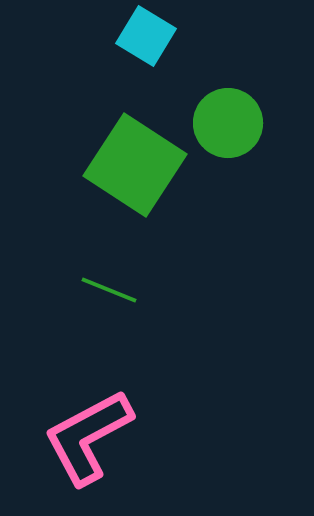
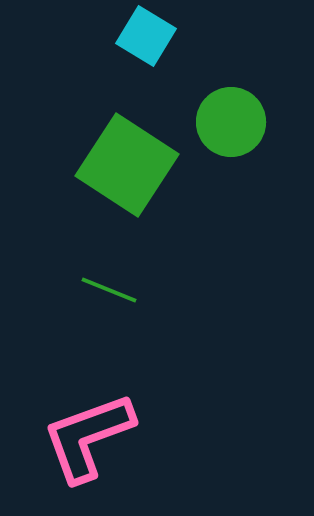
green circle: moved 3 px right, 1 px up
green square: moved 8 px left
pink L-shape: rotated 8 degrees clockwise
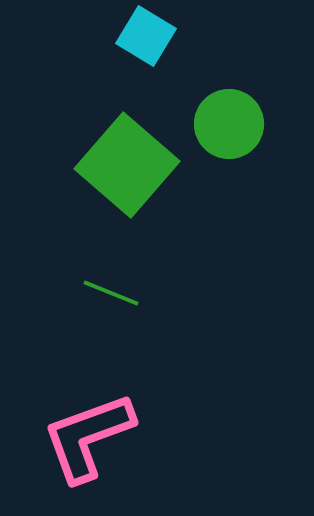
green circle: moved 2 px left, 2 px down
green square: rotated 8 degrees clockwise
green line: moved 2 px right, 3 px down
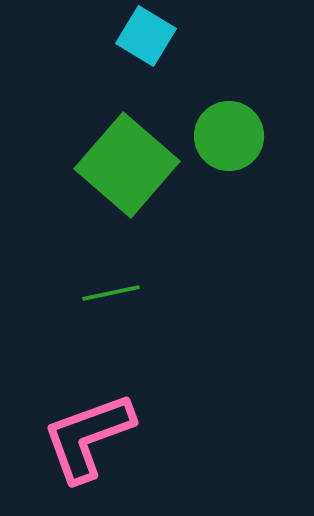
green circle: moved 12 px down
green line: rotated 34 degrees counterclockwise
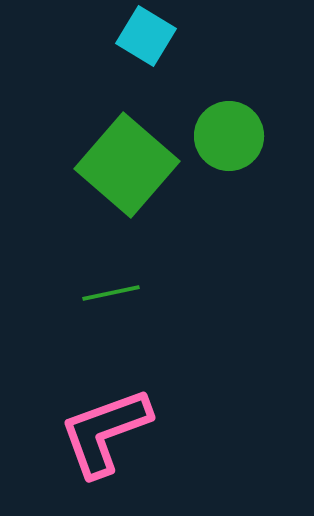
pink L-shape: moved 17 px right, 5 px up
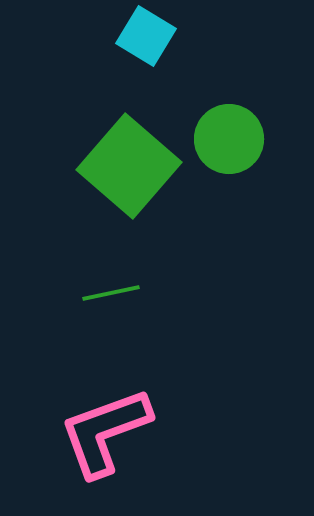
green circle: moved 3 px down
green square: moved 2 px right, 1 px down
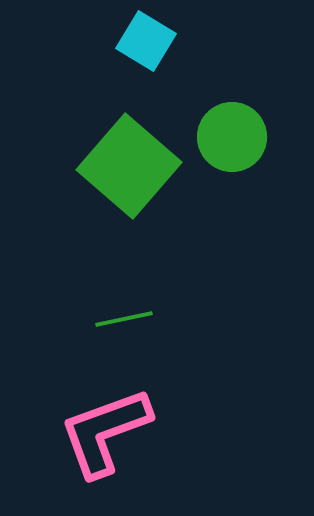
cyan square: moved 5 px down
green circle: moved 3 px right, 2 px up
green line: moved 13 px right, 26 px down
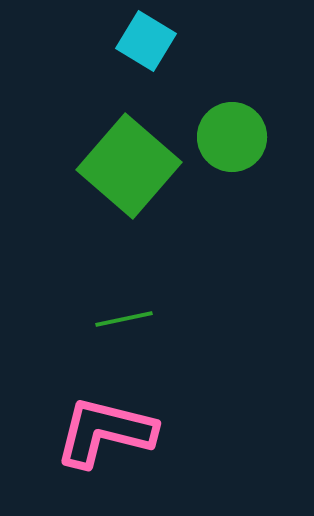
pink L-shape: rotated 34 degrees clockwise
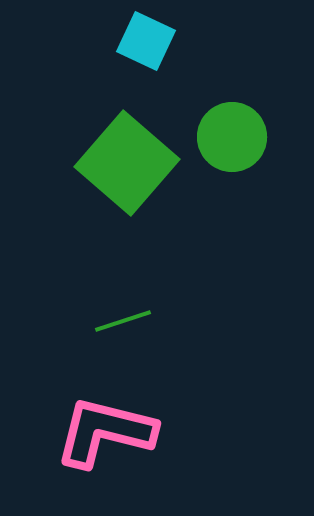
cyan square: rotated 6 degrees counterclockwise
green square: moved 2 px left, 3 px up
green line: moved 1 px left, 2 px down; rotated 6 degrees counterclockwise
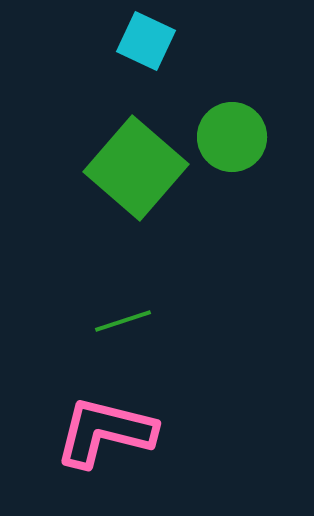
green square: moved 9 px right, 5 px down
